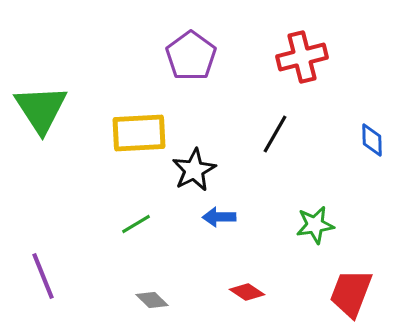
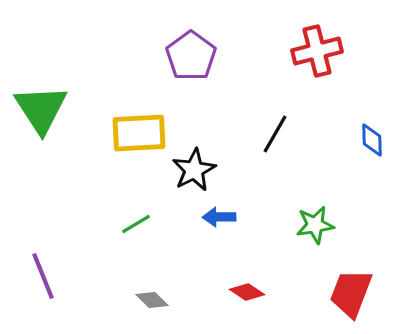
red cross: moved 15 px right, 6 px up
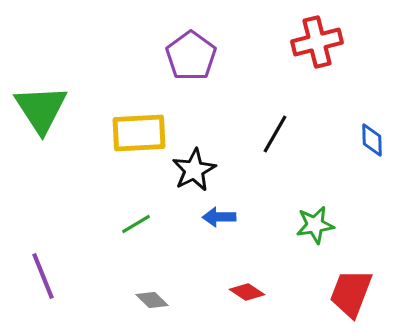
red cross: moved 9 px up
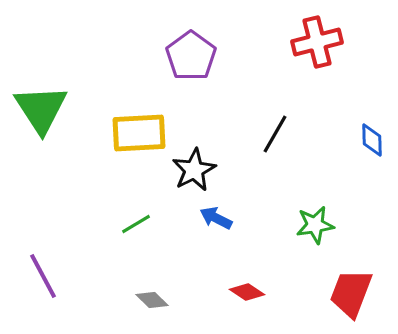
blue arrow: moved 3 px left, 1 px down; rotated 28 degrees clockwise
purple line: rotated 6 degrees counterclockwise
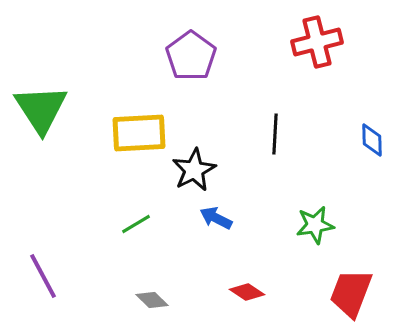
black line: rotated 27 degrees counterclockwise
